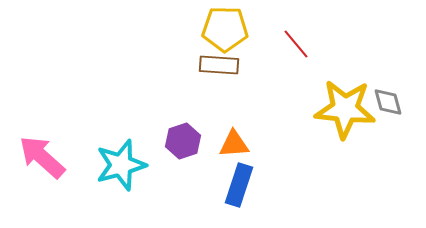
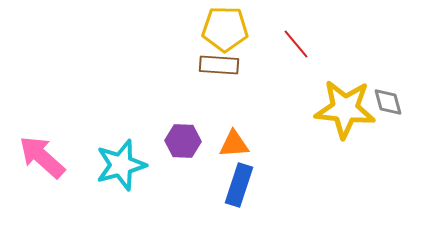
purple hexagon: rotated 20 degrees clockwise
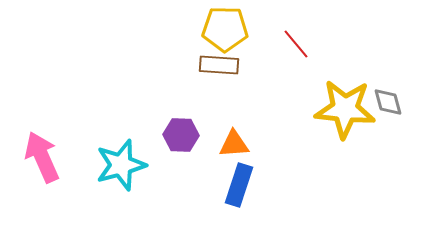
purple hexagon: moved 2 px left, 6 px up
pink arrow: rotated 24 degrees clockwise
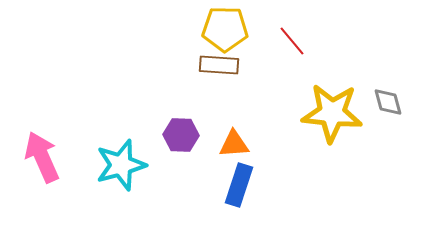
red line: moved 4 px left, 3 px up
yellow star: moved 13 px left, 4 px down
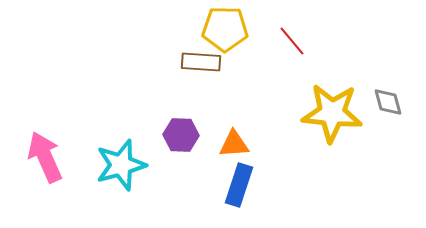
brown rectangle: moved 18 px left, 3 px up
pink arrow: moved 3 px right
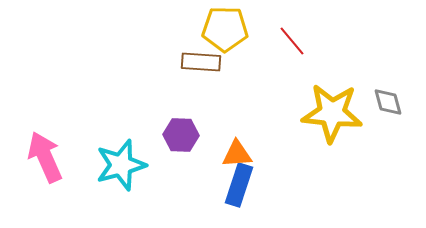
orange triangle: moved 3 px right, 10 px down
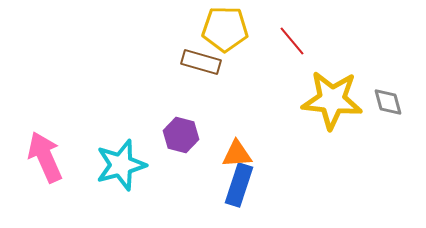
brown rectangle: rotated 12 degrees clockwise
yellow star: moved 13 px up
purple hexagon: rotated 12 degrees clockwise
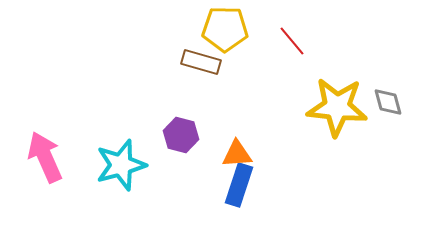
yellow star: moved 5 px right, 7 px down
